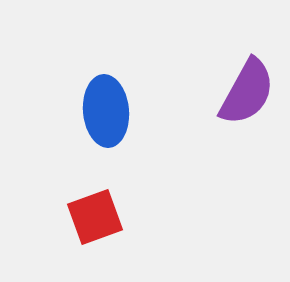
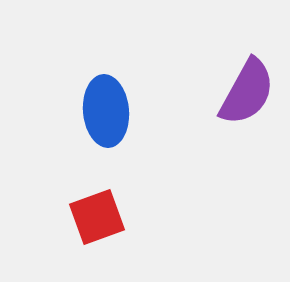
red square: moved 2 px right
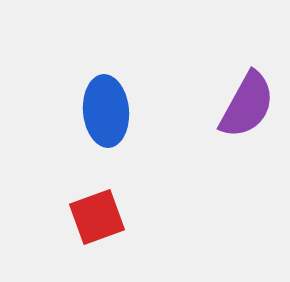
purple semicircle: moved 13 px down
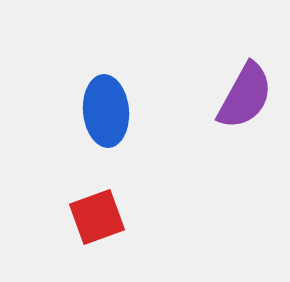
purple semicircle: moved 2 px left, 9 px up
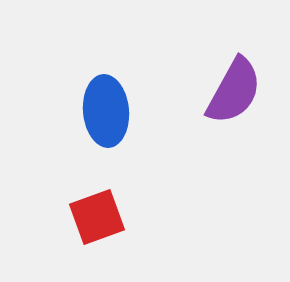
purple semicircle: moved 11 px left, 5 px up
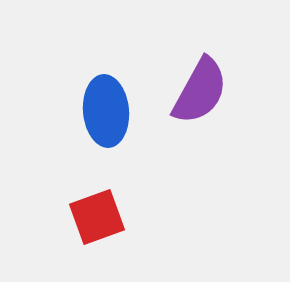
purple semicircle: moved 34 px left
